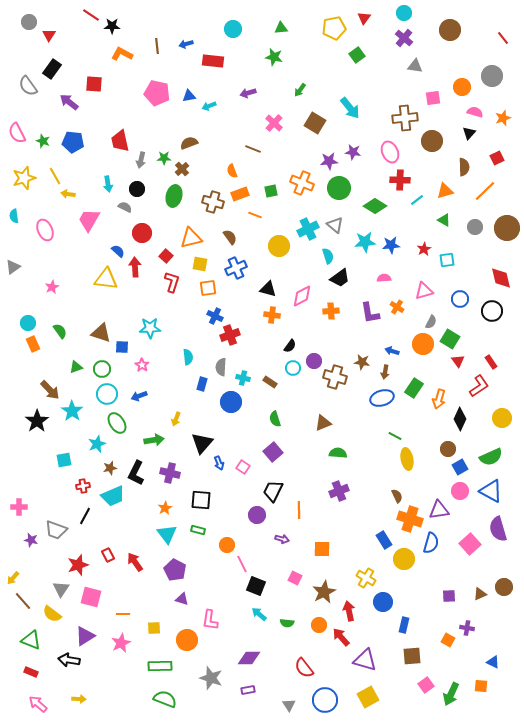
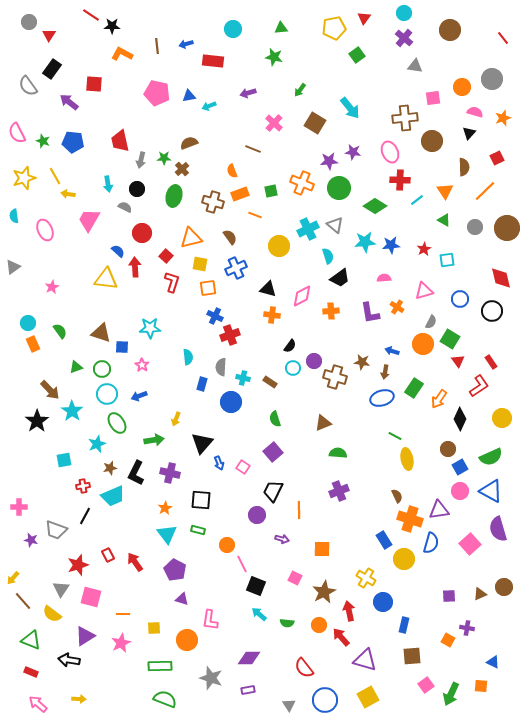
gray circle at (492, 76): moved 3 px down
orange triangle at (445, 191): rotated 48 degrees counterclockwise
orange arrow at (439, 399): rotated 18 degrees clockwise
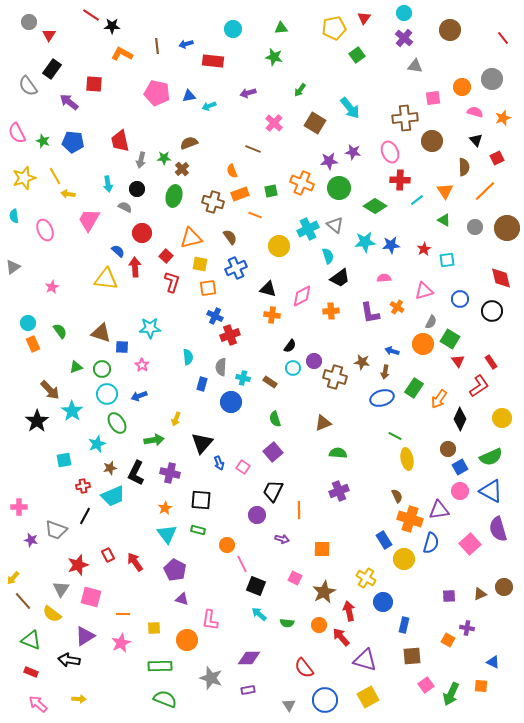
black triangle at (469, 133): moved 7 px right, 7 px down; rotated 24 degrees counterclockwise
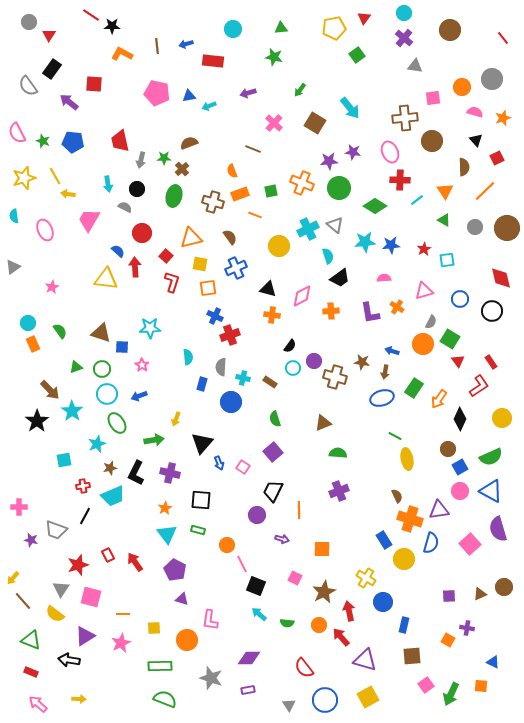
yellow semicircle at (52, 614): moved 3 px right
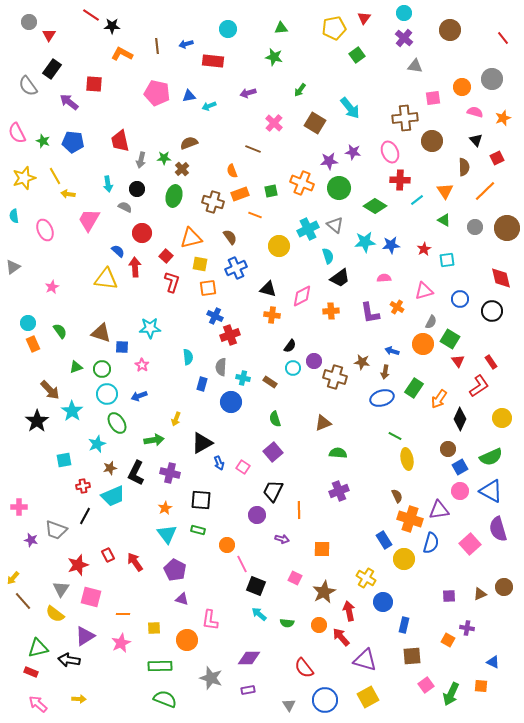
cyan circle at (233, 29): moved 5 px left
black triangle at (202, 443): rotated 20 degrees clockwise
green triangle at (31, 640): moved 7 px right, 8 px down; rotated 35 degrees counterclockwise
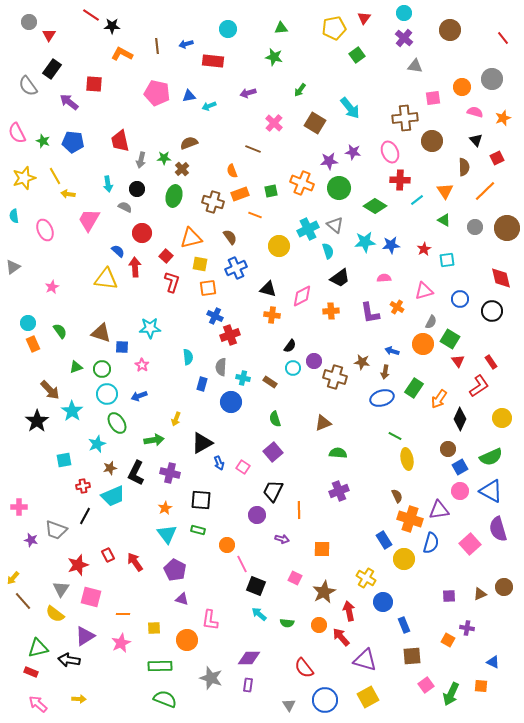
cyan semicircle at (328, 256): moved 5 px up
blue rectangle at (404, 625): rotated 35 degrees counterclockwise
purple rectangle at (248, 690): moved 5 px up; rotated 72 degrees counterclockwise
